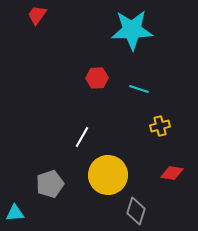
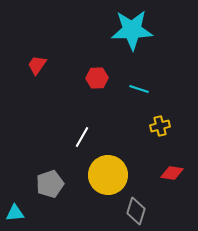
red trapezoid: moved 50 px down
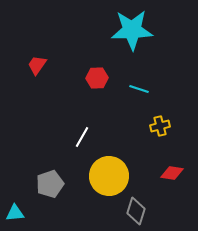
yellow circle: moved 1 px right, 1 px down
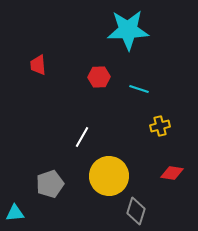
cyan star: moved 4 px left
red trapezoid: moved 1 px right; rotated 40 degrees counterclockwise
red hexagon: moved 2 px right, 1 px up
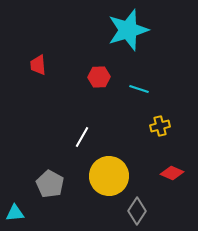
cyan star: rotated 15 degrees counterclockwise
red diamond: rotated 15 degrees clockwise
gray pentagon: rotated 24 degrees counterclockwise
gray diamond: moved 1 px right; rotated 16 degrees clockwise
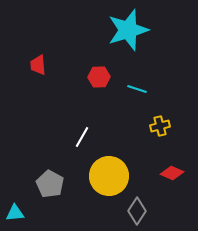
cyan line: moved 2 px left
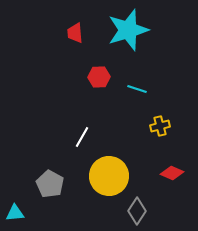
red trapezoid: moved 37 px right, 32 px up
